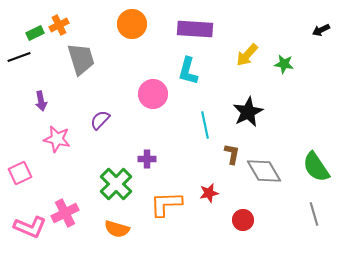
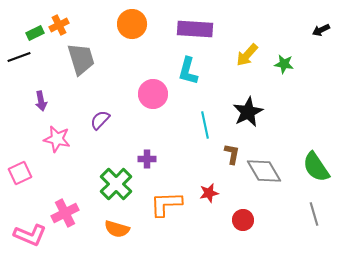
pink L-shape: moved 8 px down
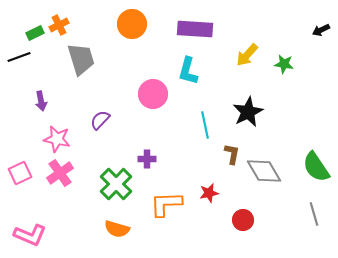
pink cross: moved 5 px left, 40 px up; rotated 8 degrees counterclockwise
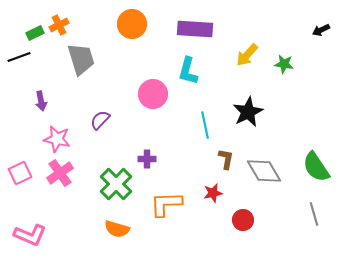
brown L-shape: moved 6 px left, 5 px down
red star: moved 4 px right
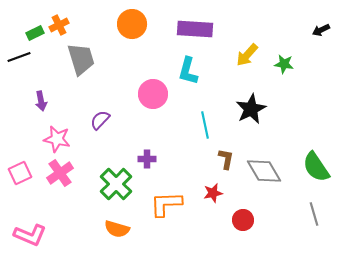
black star: moved 3 px right, 3 px up
